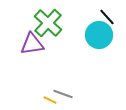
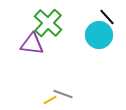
purple triangle: rotated 15 degrees clockwise
yellow line: rotated 56 degrees counterclockwise
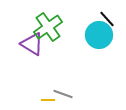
black line: moved 2 px down
green cross: moved 4 px down; rotated 12 degrees clockwise
purple triangle: rotated 25 degrees clockwise
yellow line: moved 2 px left; rotated 32 degrees clockwise
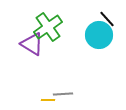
gray line: rotated 24 degrees counterclockwise
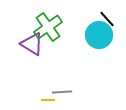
gray line: moved 1 px left, 2 px up
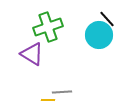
green cross: rotated 16 degrees clockwise
purple triangle: moved 10 px down
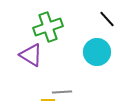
cyan circle: moved 2 px left, 17 px down
purple triangle: moved 1 px left, 1 px down
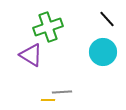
cyan circle: moved 6 px right
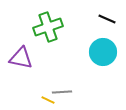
black line: rotated 24 degrees counterclockwise
purple triangle: moved 10 px left, 3 px down; rotated 20 degrees counterclockwise
yellow line: rotated 24 degrees clockwise
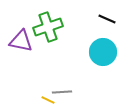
purple triangle: moved 17 px up
